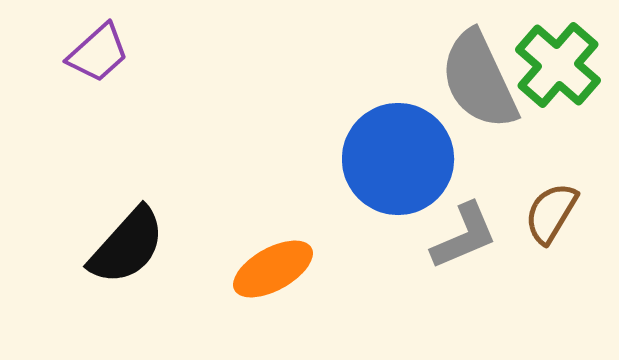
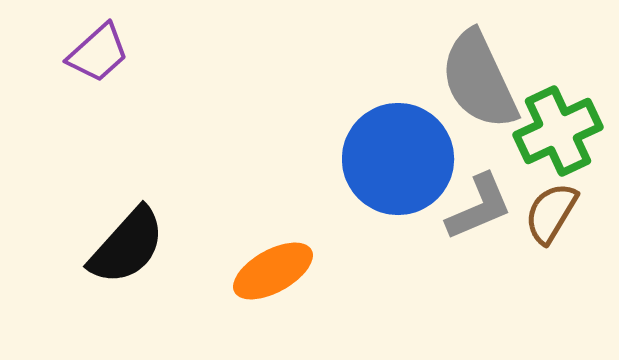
green cross: moved 66 px down; rotated 24 degrees clockwise
gray L-shape: moved 15 px right, 29 px up
orange ellipse: moved 2 px down
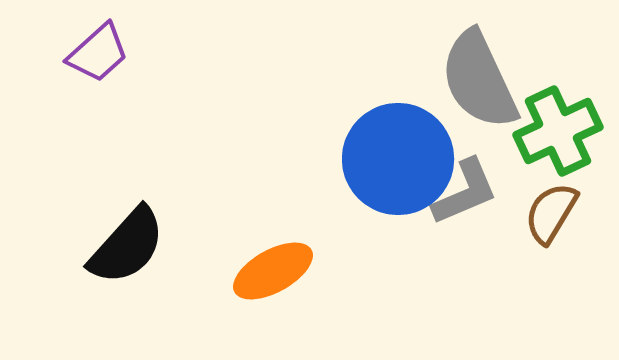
gray L-shape: moved 14 px left, 15 px up
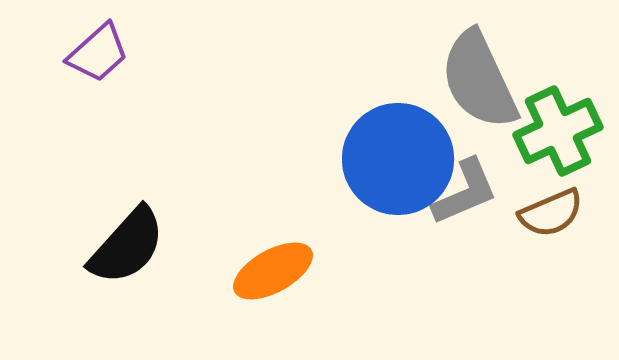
brown semicircle: rotated 144 degrees counterclockwise
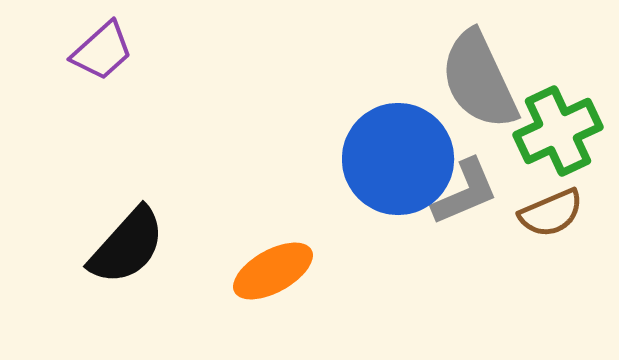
purple trapezoid: moved 4 px right, 2 px up
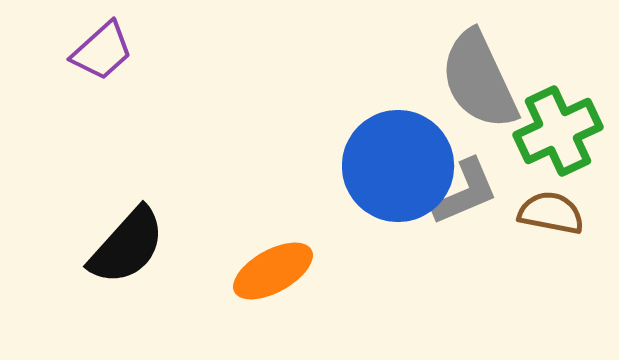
blue circle: moved 7 px down
brown semicircle: rotated 146 degrees counterclockwise
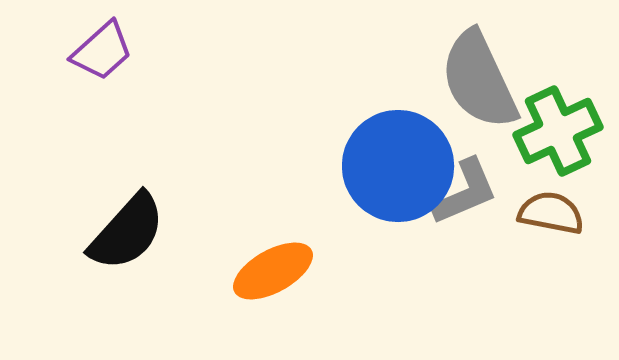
black semicircle: moved 14 px up
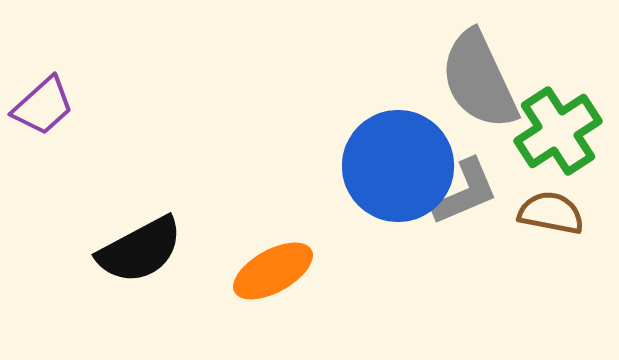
purple trapezoid: moved 59 px left, 55 px down
green cross: rotated 8 degrees counterclockwise
black semicircle: moved 13 px right, 18 px down; rotated 20 degrees clockwise
